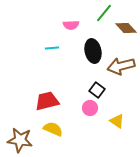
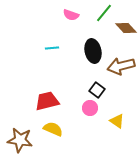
pink semicircle: moved 10 px up; rotated 21 degrees clockwise
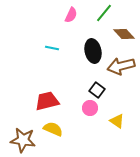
pink semicircle: rotated 84 degrees counterclockwise
brown diamond: moved 2 px left, 6 px down
cyan line: rotated 16 degrees clockwise
brown star: moved 3 px right
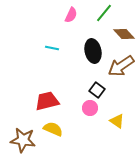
brown arrow: rotated 20 degrees counterclockwise
